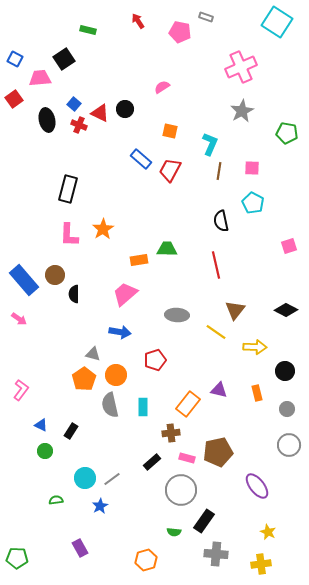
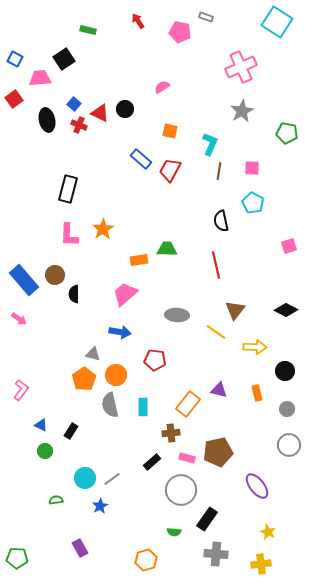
red pentagon at (155, 360): rotated 25 degrees clockwise
black rectangle at (204, 521): moved 3 px right, 2 px up
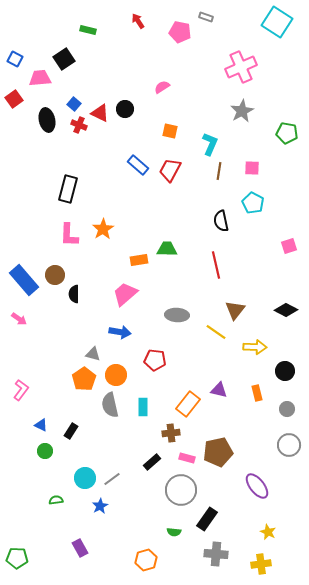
blue rectangle at (141, 159): moved 3 px left, 6 px down
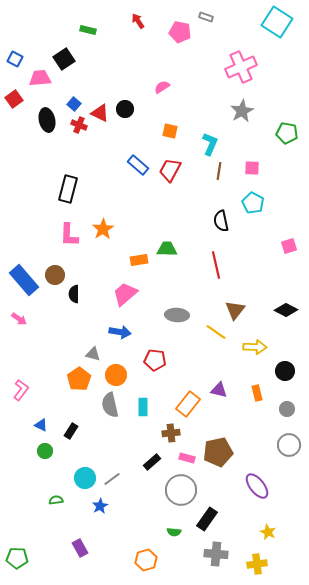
orange pentagon at (84, 379): moved 5 px left
yellow cross at (261, 564): moved 4 px left
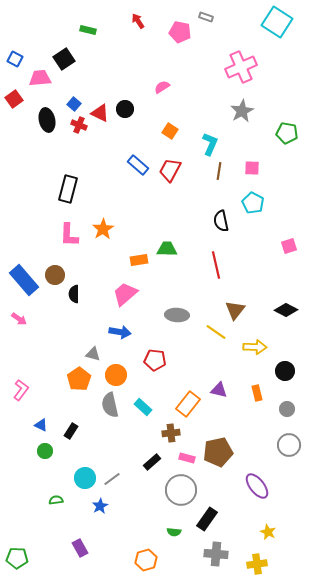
orange square at (170, 131): rotated 21 degrees clockwise
cyan rectangle at (143, 407): rotated 48 degrees counterclockwise
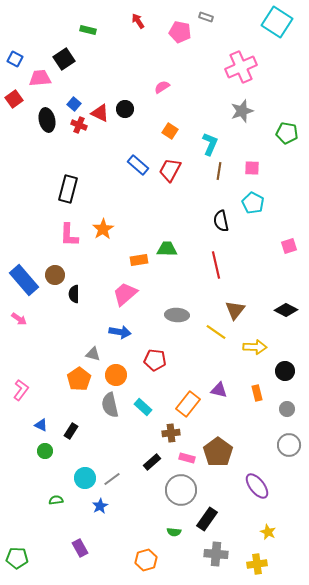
gray star at (242, 111): rotated 10 degrees clockwise
brown pentagon at (218, 452): rotated 24 degrees counterclockwise
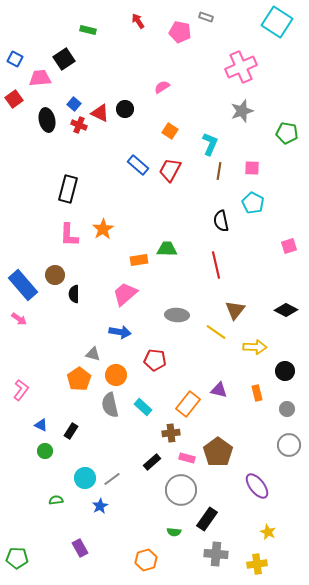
blue rectangle at (24, 280): moved 1 px left, 5 px down
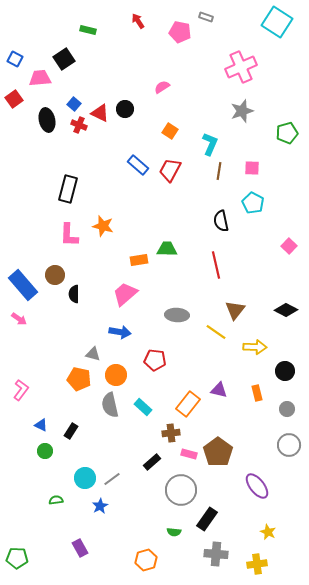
green pentagon at (287, 133): rotated 25 degrees counterclockwise
orange star at (103, 229): moved 3 px up; rotated 25 degrees counterclockwise
pink square at (289, 246): rotated 28 degrees counterclockwise
orange pentagon at (79, 379): rotated 25 degrees counterclockwise
pink rectangle at (187, 458): moved 2 px right, 4 px up
